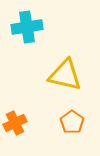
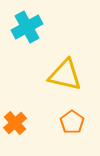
cyan cross: rotated 20 degrees counterclockwise
orange cross: rotated 15 degrees counterclockwise
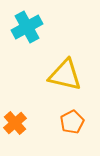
orange pentagon: rotated 10 degrees clockwise
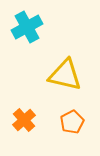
orange cross: moved 9 px right, 3 px up
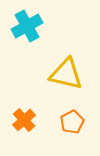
cyan cross: moved 1 px up
yellow triangle: moved 1 px right, 1 px up
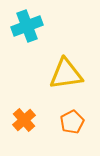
cyan cross: rotated 8 degrees clockwise
yellow triangle: rotated 21 degrees counterclockwise
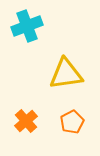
orange cross: moved 2 px right, 1 px down
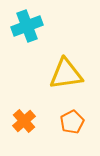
orange cross: moved 2 px left
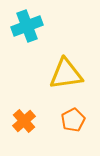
orange pentagon: moved 1 px right, 2 px up
